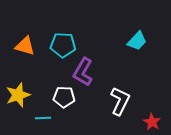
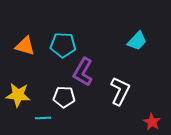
yellow star: rotated 25 degrees clockwise
white L-shape: moved 10 px up
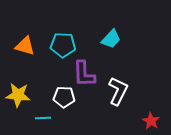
cyan trapezoid: moved 26 px left, 2 px up
purple L-shape: moved 1 px right, 2 px down; rotated 32 degrees counterclockwise
white L-shape: moved 2 px left
red star: moved 1 px left, 1 px up
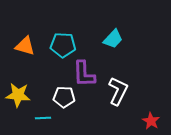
cyan trapezoid: moved 2 px right
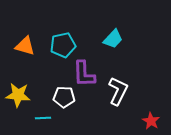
cyan pentagon: rotated 15 degrees counterclockwise
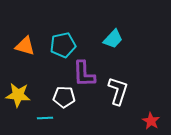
white L-shape: rotated 8 degrees counterclockwise
cyan line: moved 2 px right
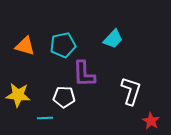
white L-shape: moved 13 px right
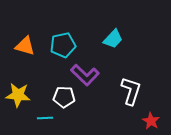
purple L-shape: moved 1 px right, 1 px down; rotated 44 degrees counterclockwise
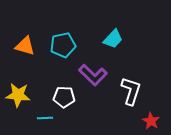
purple L-shape: moved 8 px right
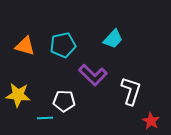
white pentagon: moved 4 px down
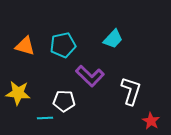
purple L-shape: moved 3 px left, 1 px down
yellow star: moved 2 px up
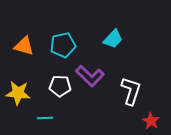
orange triangle: moved 1 px left
white pentagon: moved 4 px left, 15 px up
